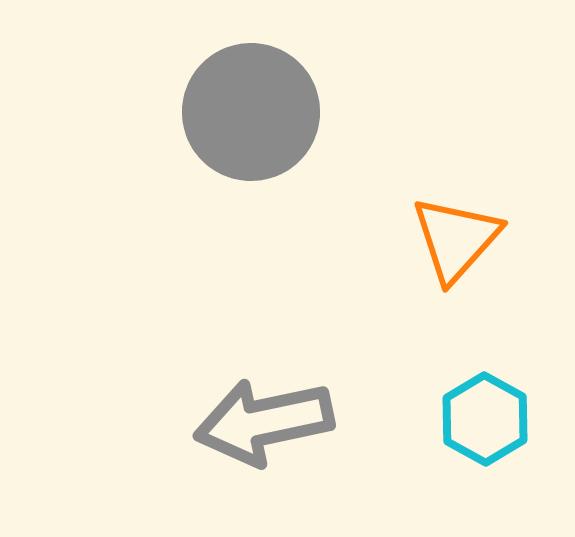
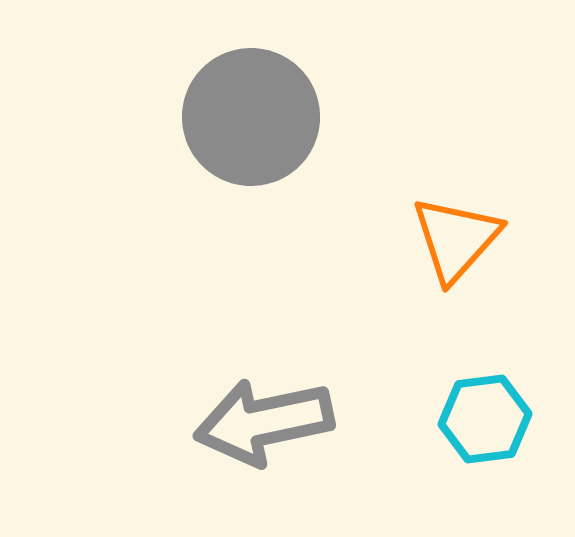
gray circle: moved 5 px down
cyan hexagon: rotated 24 degrees clockwise
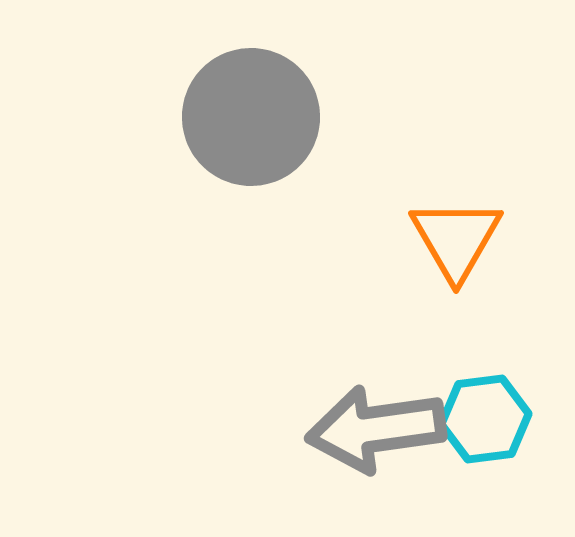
orange triangle: rotated 12 degrees counterclockwise
gray arrow: moved 112 px right, 7 px down; rotated 4 degrees clockwise
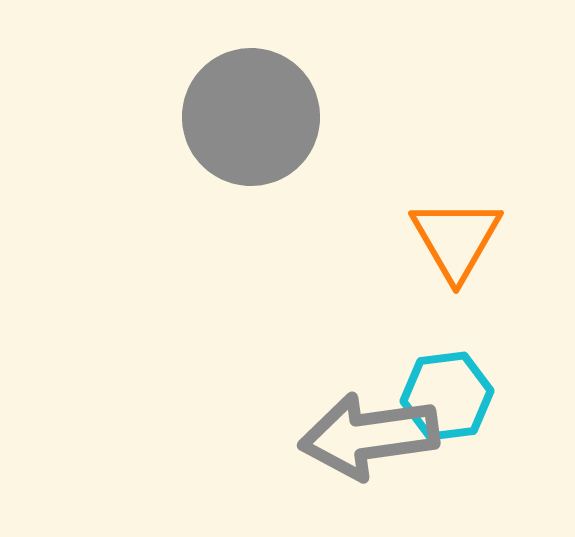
cyan hexagon: moved 38 px left, 23 px up
gray arrow: moved 7 px left, 7 px down
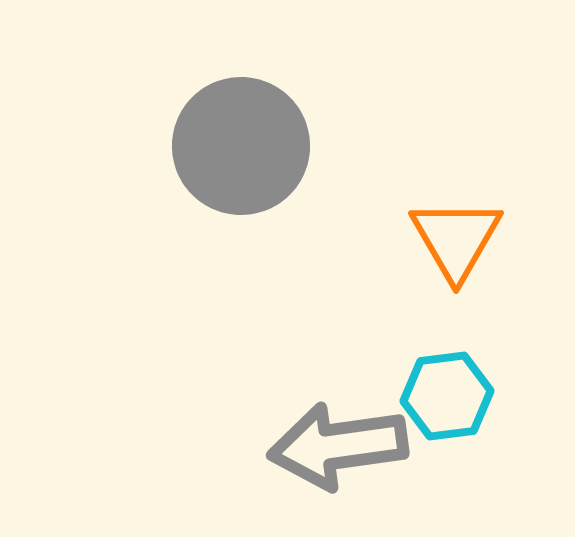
gray circle: moved 10 px left, 29 px down
gray arrow: moved 31 px left, 10 px down
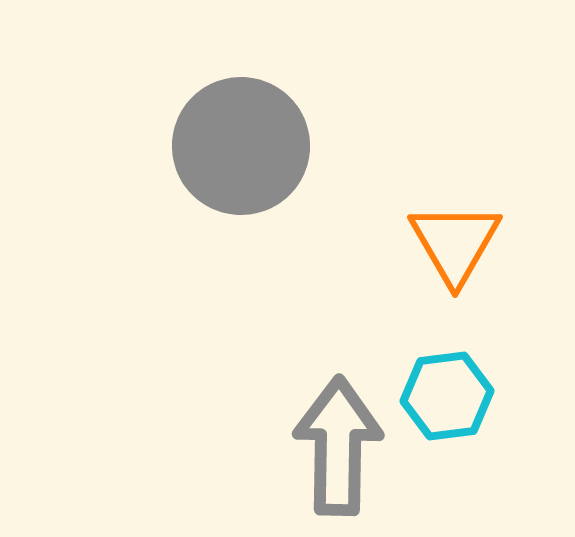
orange triangle: moved 1 px left, 4 px down
gray arrow: rotated 99 degrees clockwise
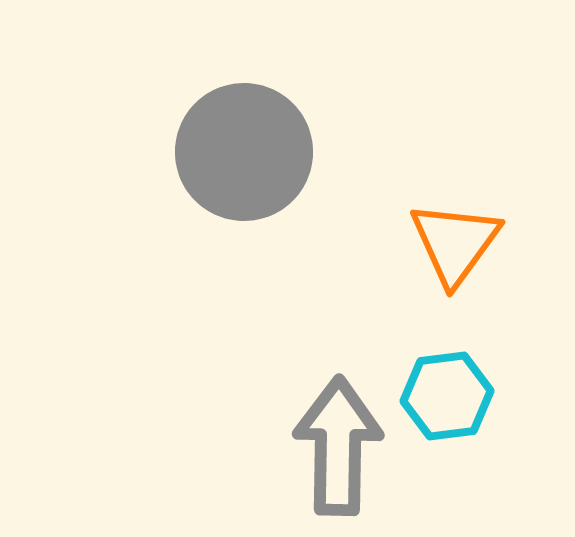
gray circle: moved 3 px right, 6 px down
orange triangle: rotated 6 degrees clockwise
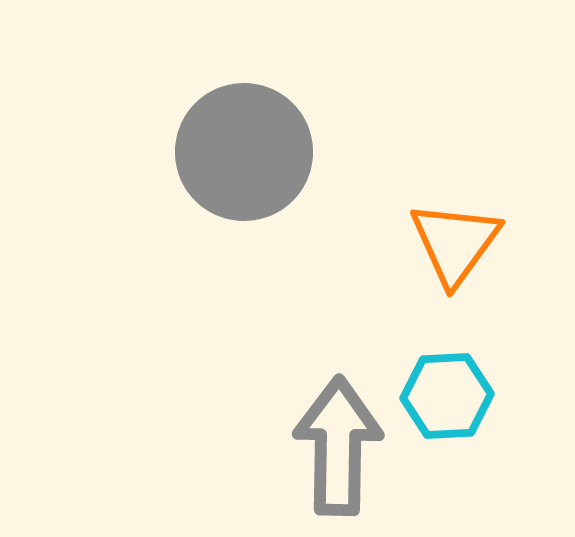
cyan hexagon: rotated 4 degrees clockwise
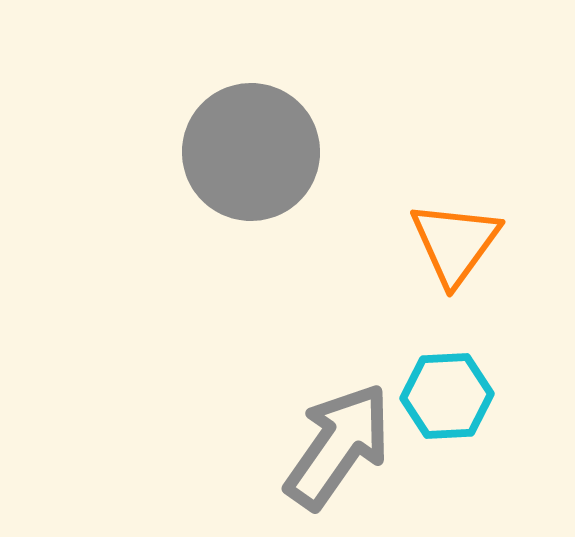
gray circle: moved 7 px right
gray arrow: rotated 34 degrees clockwise
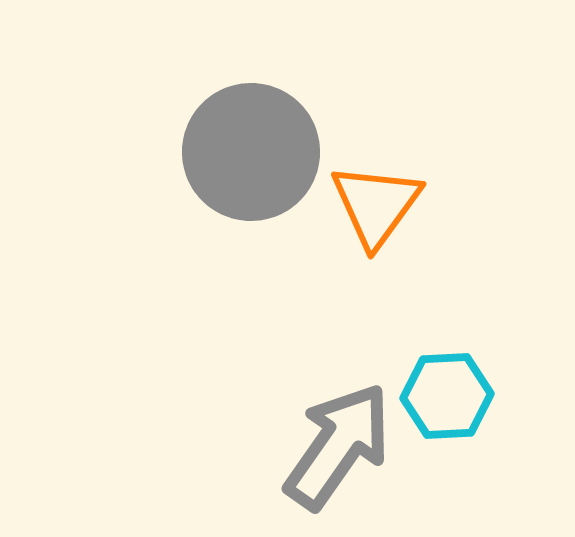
orange triangle: moved 79 px left, 38 px up
